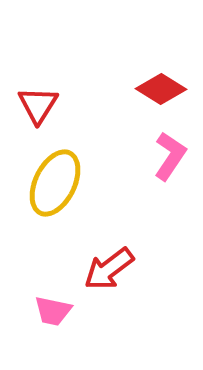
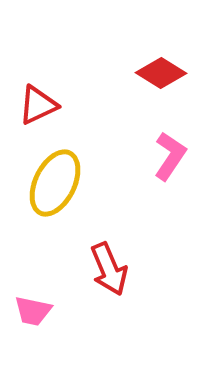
red diamond: moved 16 px up
red triangle: rotated 33 degrees clockwise
red arrow: rotated 76 degrees counterclockwise
pink trapezoid: moved 20 px left
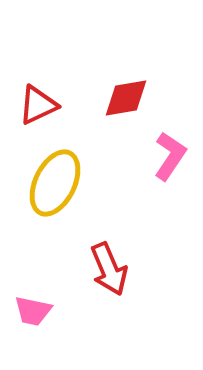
red diamond: moved 35 px left, 25 px down; rotated 42 degrees counterclockwise
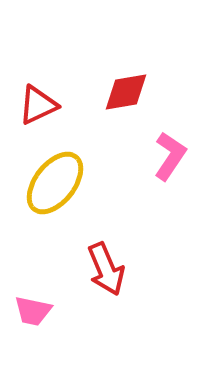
red diamond: moved 6 px up
yellow ellipse: rotated 12 degrees clockwise
red arrow: moved 3 px left
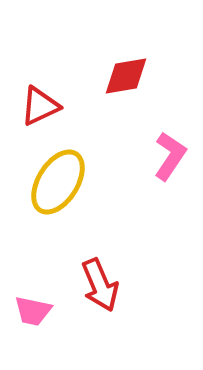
red diamond: moved 16 px up
red triangle: moved 2 px right, 1 px down
yellow ellipse: moved 3 px right, 1 px up; rotated 6 degrees counterclockwise
red arrow: moved 6 px left, 16 px down
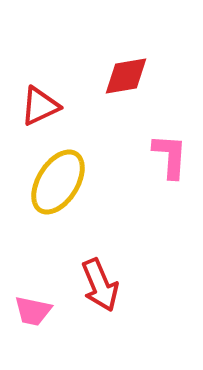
pink L-shape: rotated 30 degrees counterclockwise
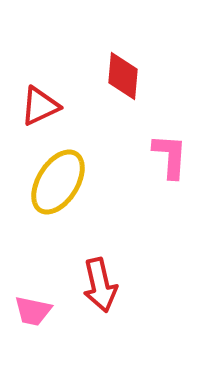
red diamond: moved 3 px left; rotated 75 degrees counterclockwise
red arrow: rotated 10 degrees clockwise
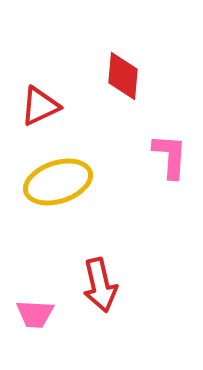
yellow ellipse: rotated 40 degrees clockwise
pink trapezoid: moved 2 px right, 3 px down; rotated 9 degrees counterclockwise
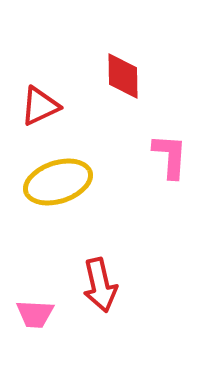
red diamond: rotated 6 degrees counterclockwise
